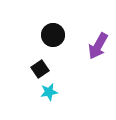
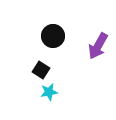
black circle: moved 1 px down
black square: moved 1 px right, 1 px down; rotated 24 degrees counterclockwise
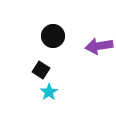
purple arrow: moved 1 px right; rotated 52 degrees clockwise
cyan star: rotated 24 degrees counterclockwise
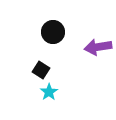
black circle: moved 4 px up
purple arrow: moved 1 px left, 1 px down
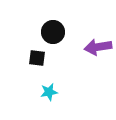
black square: moved 4 px left, 12 px up; rotated 24 degrees counterclockwise
cyan star: rotated 24 degrees clockwise
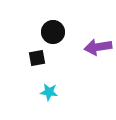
black square: rotated 18 degrees counterclockwise
cyan star: rotated 18 degrees clockwise
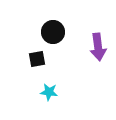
purple arrow: rotated 88 degrees counterclockwise
black square: moved 1 px down
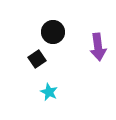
black square: rotated 24 degrees counterclockwise
cyan star: rotated 18 degrees clockwise
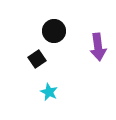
black circle: moved 1 px right, 1 px up
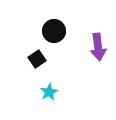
cyan star: rotated 18 degrees clockwise
